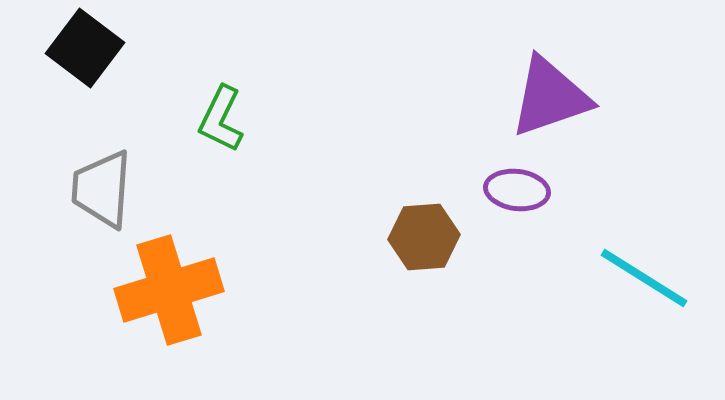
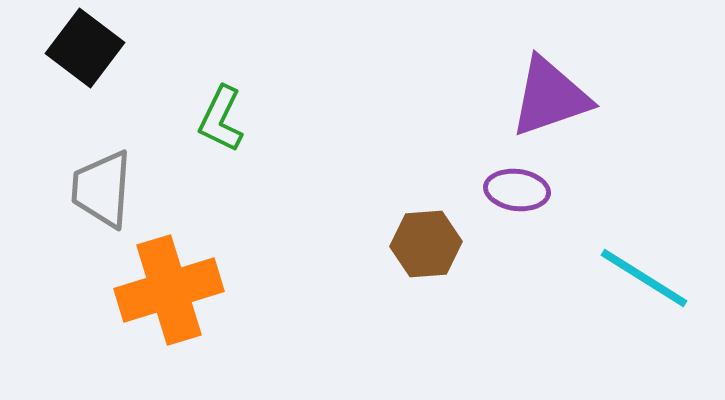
brown hexagon: moved 2 px right, 7 px down
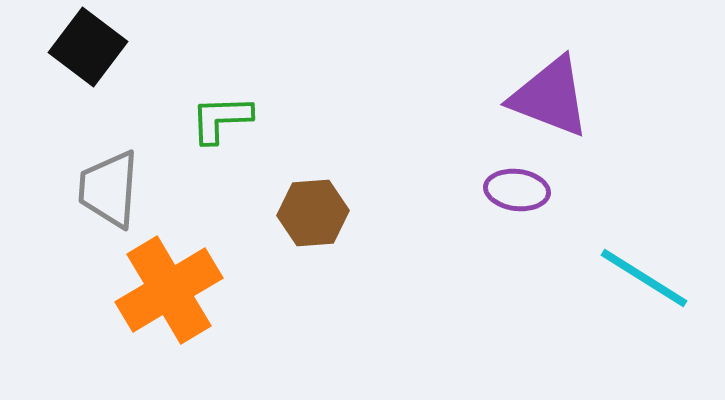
black square: moved 3 px right, 1 px up
purple triangle: rotated 40 degrees clockwise
green L-shape: rotated 62 degrees clockwise
gray trapezoid: moved 7 px right
brown hexagon: moved 113 px left, 31 px up
orange cross: rotated 14 degrees counterclockwise
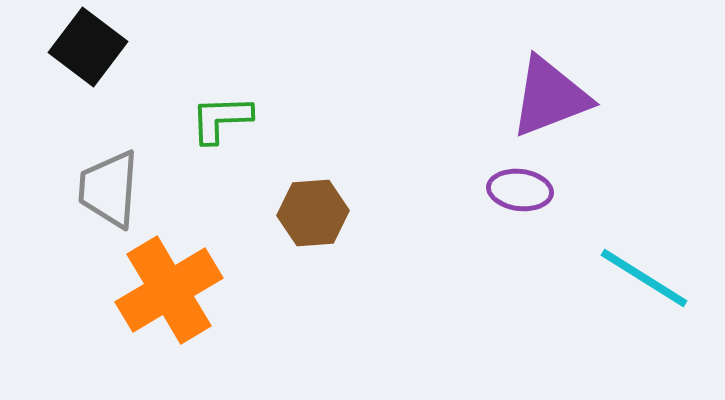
purple triangle: rotated 42 degrees counterclockwise
purple ellipse: moved 3 px right
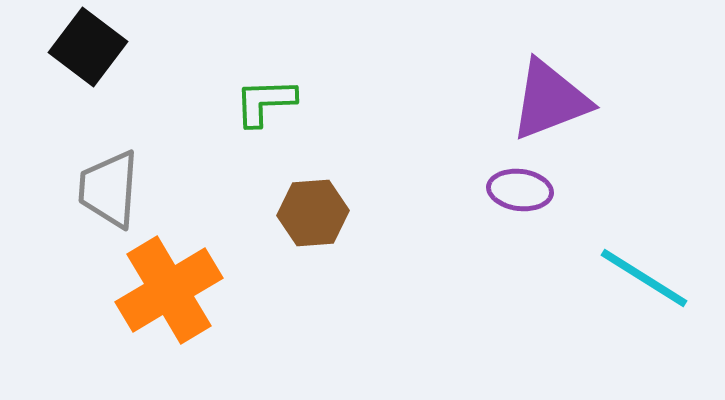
purple triangle: moved 3 px down
green L-shape: moved 44 px right, 17 px up
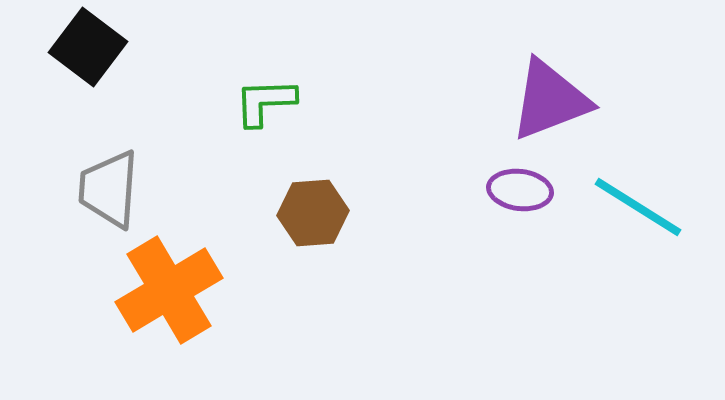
cyan line: moved 6 px left, 71 px up
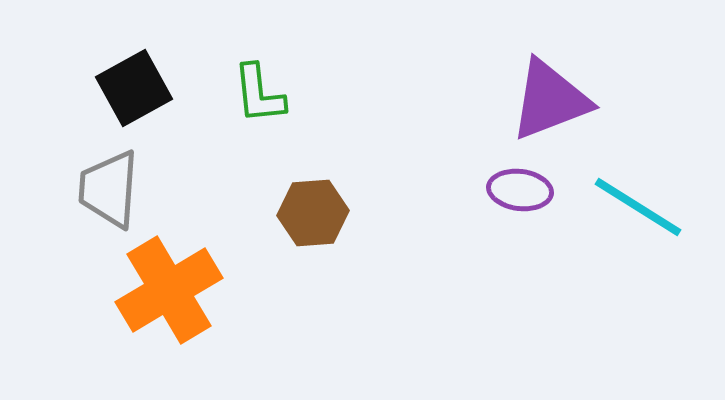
black square: moved 46 px right, 41 px down; rotated 24 degrees clockwise
green L-shape: moved 6 px left, 8 px up; rotated 94 degrees counterclockwise
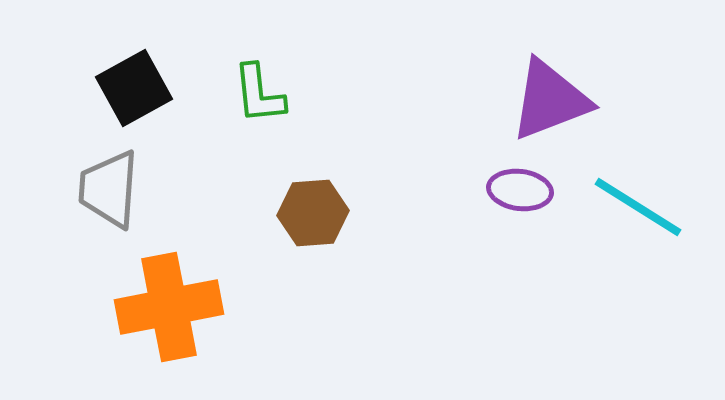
orange cross: moved 17 px down; rotated 20 degrees clockwise
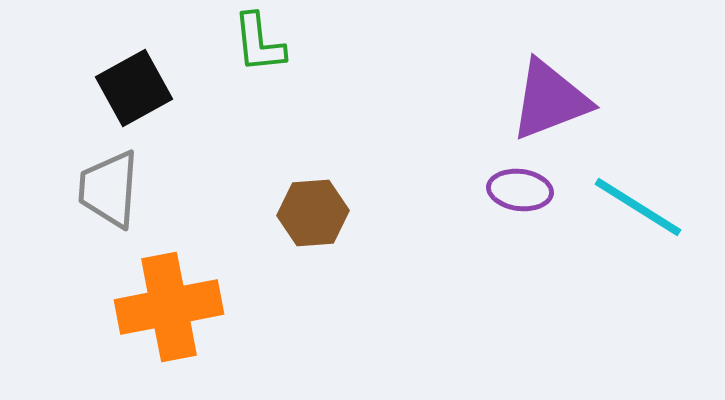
green L-shape: moved 51 px up
